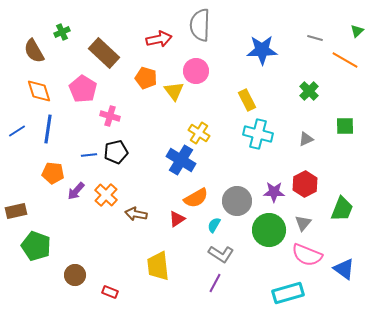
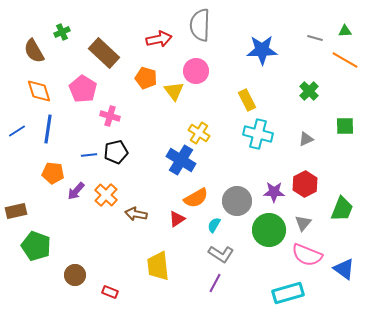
green triangle at (357, 31): moved 12 px left; rotated 40 degrees clockwise
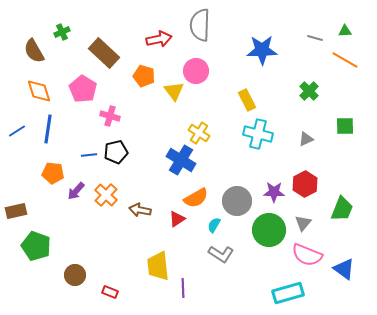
orange pentagon at (146, 78): moved 2 px left, 2 px up
brown arrow at (136, 214): moved 4 px right, 4 px up
purple line at (215, 283): moved 32 px left, 5 px down; rotated 30 degrees counterclockwise
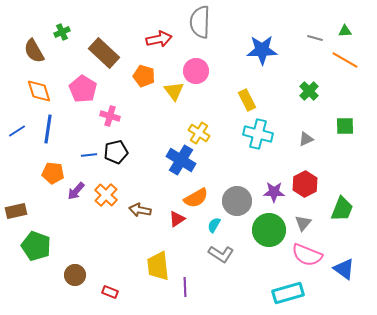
gray semicircle at (200, 25): moved 3 px up
purple line at (183, 288): moved 2 px right, 1 px up
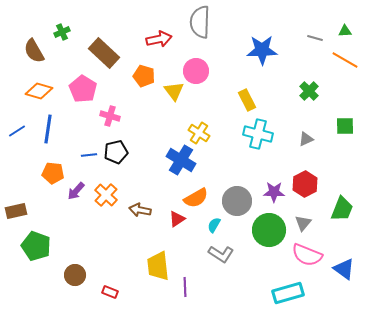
orange diamond at (39, 91): rotated 56 degrees counterclockwise
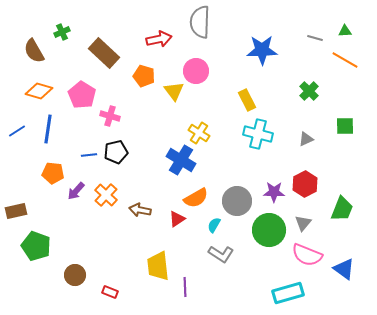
pink pentagon at (83, 89): moved 1 px left, 6 px down
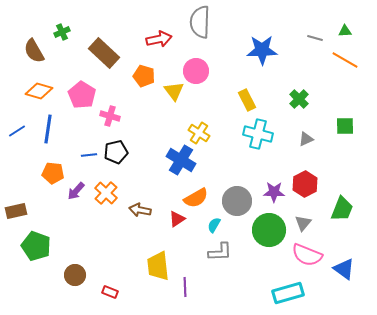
green cross at (309, 91): moved 10 px left, 8 px down
orange cross at (106, 195): moved 2 px up
gray L-shape at (221, 254): moved 1 px left, 2 px up; rotated 35 degrees counterclockwise
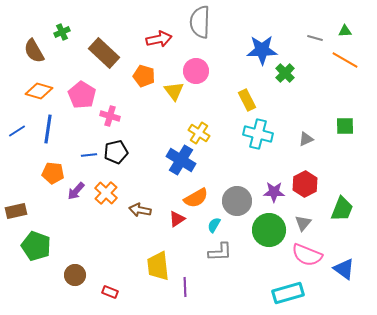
green cross at (299, 99): moved 14 px left, 26 px up
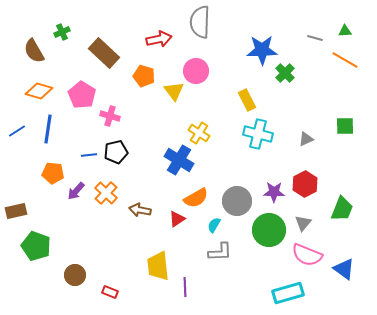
blue cross at (181, 160): moved 2 px left
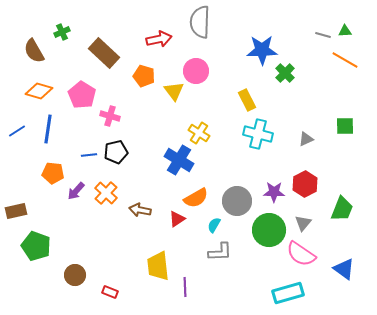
gray line at (315, 38): moved 8 px right, 3 px up
pink semicircle at (307, 255): moved 6 px left, 1 px up; rotated 12 degrees clockwise
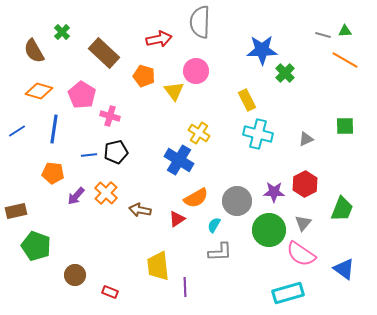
green cross at (62, 32): rotated 21 degrees counterclockwise
blue line at (48, 129): moved 6 px right
purple arrow at (76, 191): moved 5 px down
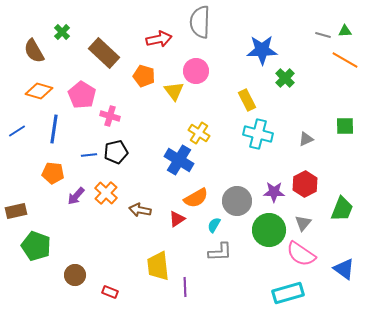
green cross at (285, 73): moved 5 px down
